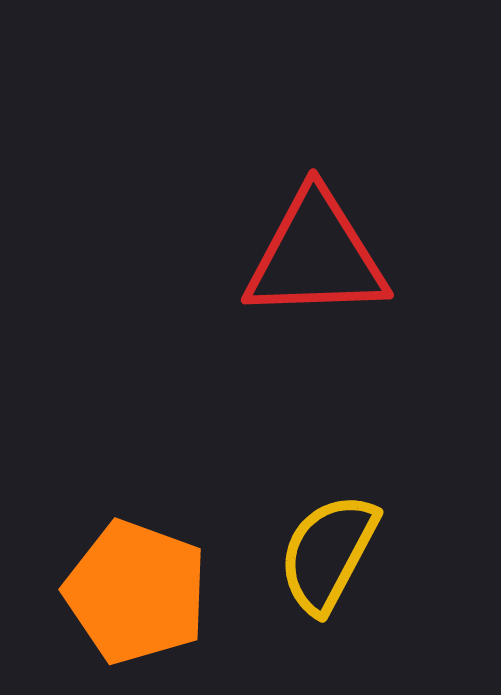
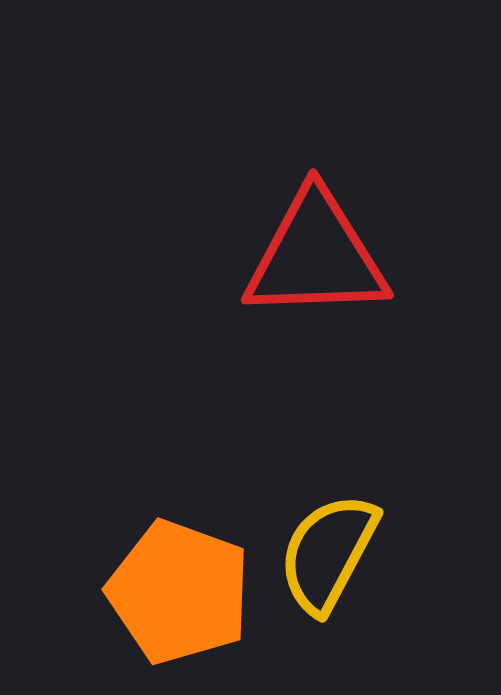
orange pentagon: moved 43 px right
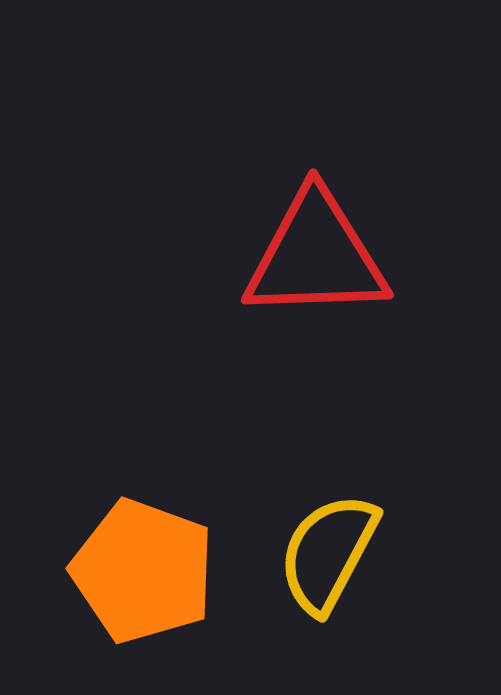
orange pentagon: moved 36 px left, 21 px up
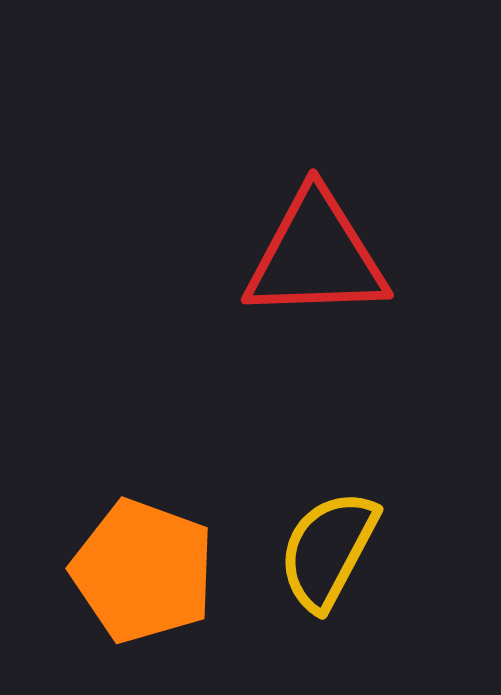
yellow semicircle: moved 3 px up
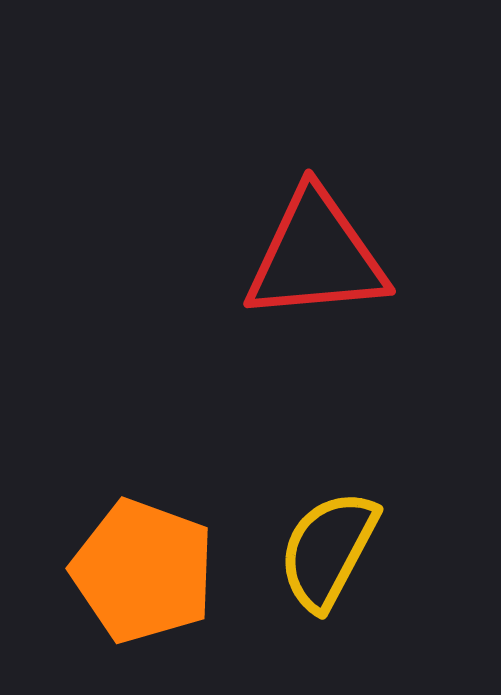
red triangle: rotated 3 degrees counterclockwise
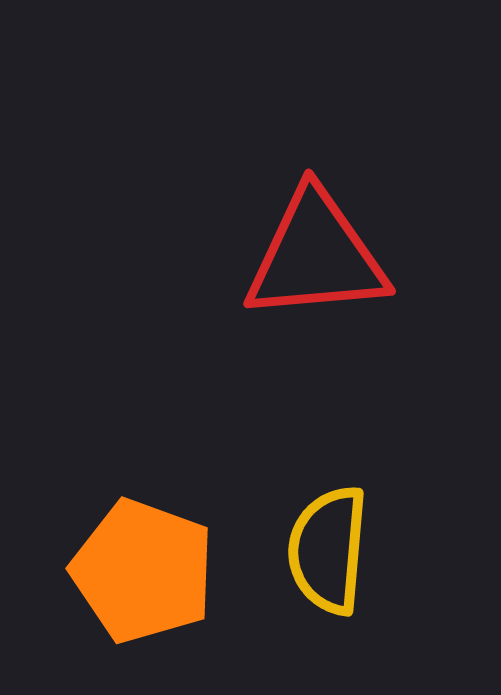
yellow semicircle: rotated 23 degrees counterclockwise
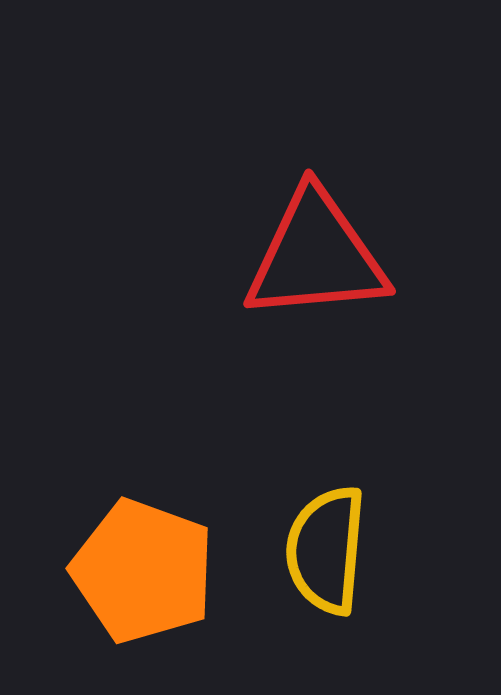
yellow semicircle: moved 2 px left
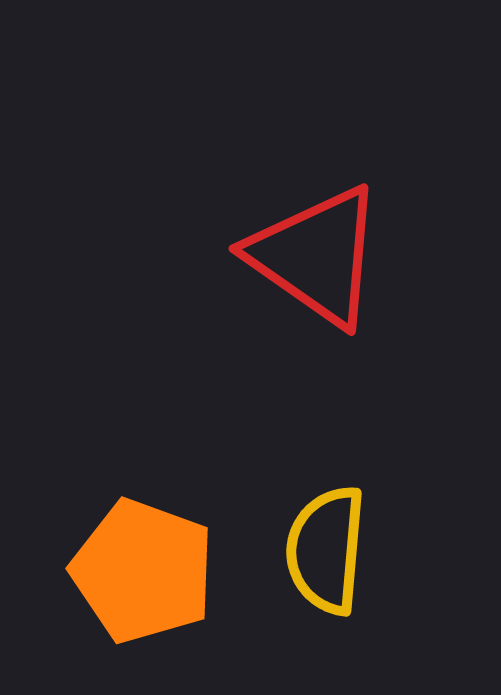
red triangle: rotated 40 degrees clockwise
